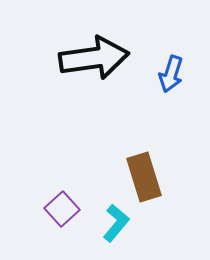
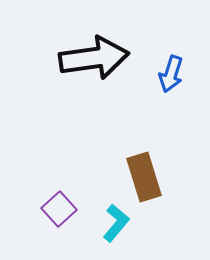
purple square: moved 3 px left
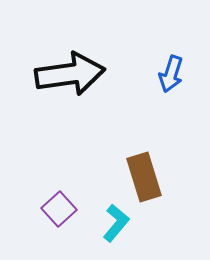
black arrow: moved 24 px left, 16 px down
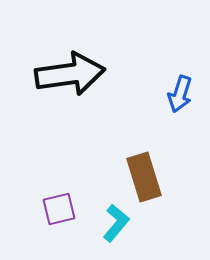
blue arrow: moved 9 px right, 20 px down
purple square: rotated 28 degrees clockwise
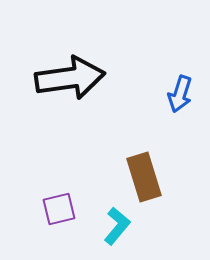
black arrow: moved 4 px down
cyan L-shape: moved 1 px right, 3 px down
